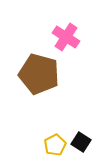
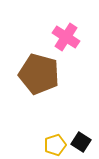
yellow pentagon: rotated 10 degrees clockwise
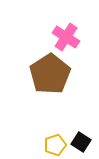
brown pentagon: moved 11 px right; rotated 24 degrees clockwise
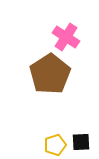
black square: rotated 36 degrees counterclockwise
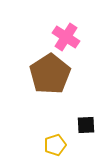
black square: moved 5 px right, 17 px up
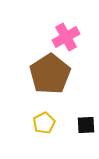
pink cross: rotated 28 degrees clockwise
yellow pentagon: moved 11 px left, 22 px up; rotated 10 degrees counterclockwise
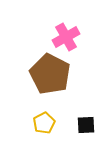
brown pentagon: rotated 12 degrees counterclockwise
